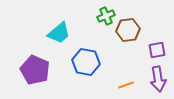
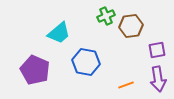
brown hexagon: moved 3 px right, 4 px up
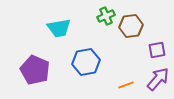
cyan trapezoid: moved 5 px up; rotated 30 degrees clockwise
blue hexagon: rotated 20 degrees counterclockwise
purple arrow: rotated 130 degrees counterclockwise
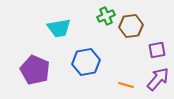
orange line: rotated 35 degrees clockwise
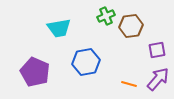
purple pentagon: moved 2 px down
orange line: moved 3 px right, 1 px up
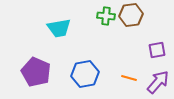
green cross: rotated 30 degrees clockwise
brown hexagon: moved 11 px up
blue hexagon: moved 1 px left, 12 px down
purple pentagon: moved 1 px right
purple arrow: moved 3 px down
orange line: moved 6 px up
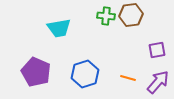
blue hexagon: rotated 8 degrees counterclockwise
orange line: moved 1 px left
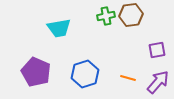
green cross: rotated 18 degrees counterclockwise
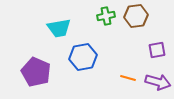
brown hexagon: moved 5 px right, 1 px down
blue hexagon: moved 2 px left, 17 px up; rotated 8 degrees clockwise
purple arrow: rotated 65 degrees clockwise
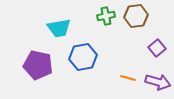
purple square: moved 2 px up; rotated 30 degrees counterclockwise
purple pentagon: moved 2 px right, 7 px up; rotated 12 degrees counterclockwise
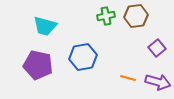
cyan trapezoid: moved 14 px left, 2 px up; rotated 25 degrees clockwise
